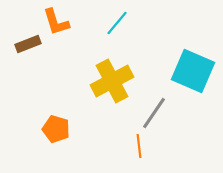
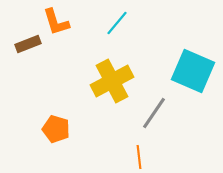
orange line: moved 11 px down
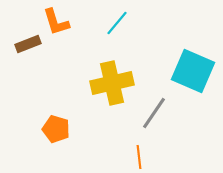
yellow cross: moved 2 px down; rotated 15 degrees clockwise
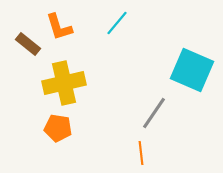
orange L-shape: moved 3 px right, 5 px down
brown rectangle: rotated 60 degrees clockwise
cyan square: moved 1 px left, 1 px up
yellow cross: moved 48 px left
orange pentagon: moved 2 px right, 1 px up; rotated 8 degrees counterclockwise
orange line: moved 2 px right, 4 px up
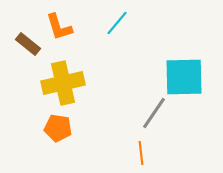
cyan square: moved 8 px left, 7 px down; rotated 24 degrees counterclockwise
yellow cross: moved 1 px left
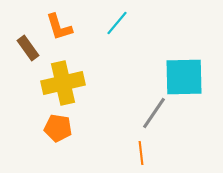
brown rectangle: moved 4 px down; rotated 15 degrees clockwise
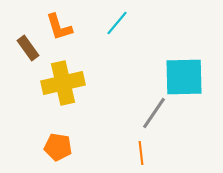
orange pentagon: moved 19 px down
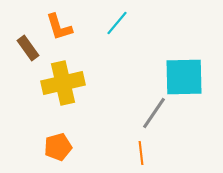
orange pentagon: rotated 24 degrees counterclockwise
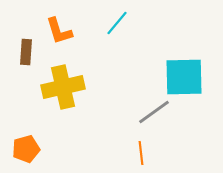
orange L-shape: moved 4 px down
brown rectangle: moved 2 px left, 4 px down; rotated 40 degrees clockwise
yellow cross: moved 4 px down
gray line: moved 1 px up; rotated 20 degrees clockwise
orange pentagon: moved 32 px left, 2 px down
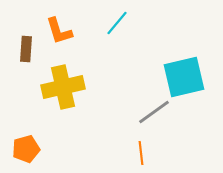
brown rectangle: moved 3 px up
cyan square: rotated 12 degrees counterclockwise
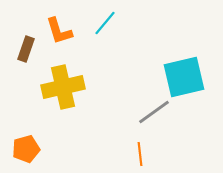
cyan line: moved 12 px left
brown rectangle: rotated 15 degrees clockwise
orange line: moved 1 px left, 1 px down
